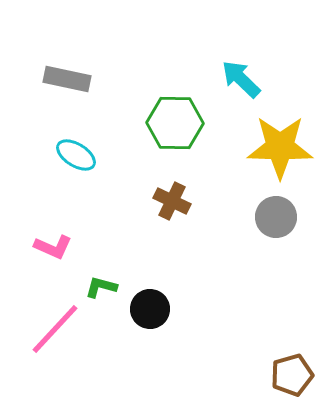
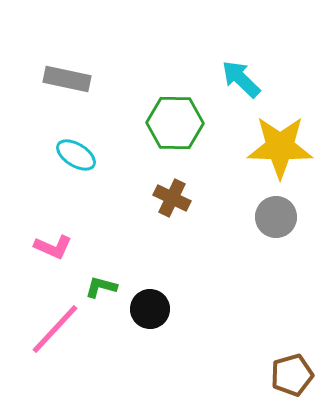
brown cross: moved 3 px up
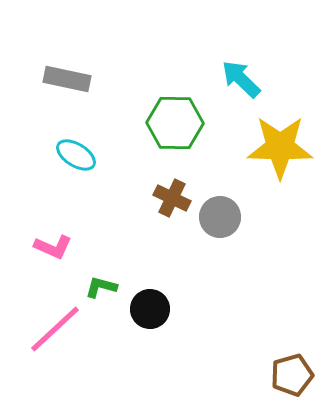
gray circle: moved 56 px left
pink line: rotated 4 degrees clockwise
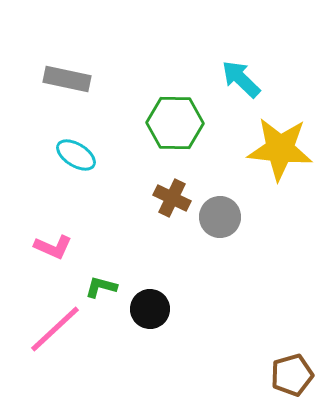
yellow star: moved 2 px down; rotated 4 degrees clockwise
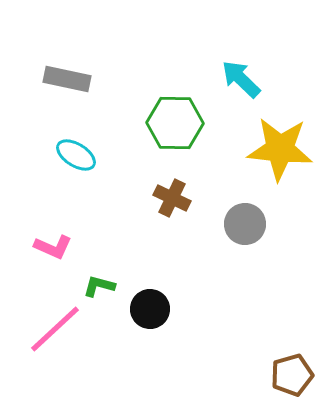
gray circle: moved 25 px right, 7 px down
green L-shape: moved 2 px left, 1 px up
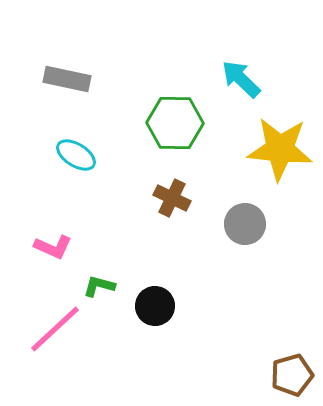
black circle: moved 5 px right, 3 px up
